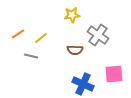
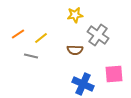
yellow star: moved 3 px right
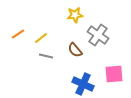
brown semicircle: rotated 49 degrees clockwise
gray line: moved 15 px right
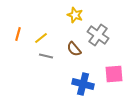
yellow star: rotated 28 degrees clockwise
orange line: rotated 40 degrees counterclockwise
brown semicircle: moved 1 px left, 1 px up
blue cross: rotated 10 degrees counterclockwise
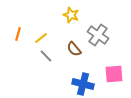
yellow star: moved 4 px left
gray line: rotated 32 degrees clockwise
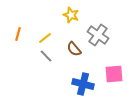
yellow line: moved 4 px right
